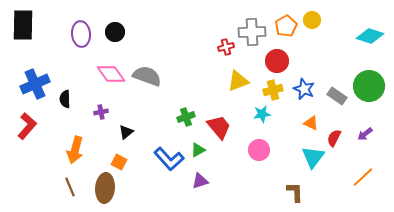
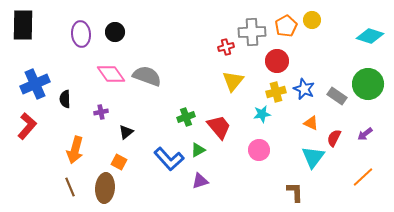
yellow triangle: moved 5 px left; rotated 30 degrees counterclockwise
green circle: moved 1 px left, 2 px up
yellow cross: moved 3 px right, 2 px down
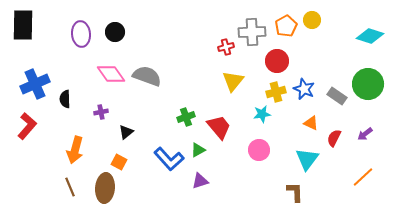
cyan triangle: moved 6 px left, 2 px down
